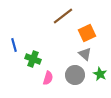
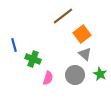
orange square: moved 5 px left, 1 px down; rotated 12 degrees counterclockwise
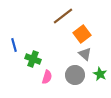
pink semicircle: moved 1 px left, 1 px up
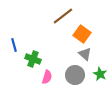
orange square: rotated 18 degrees counterclockwise
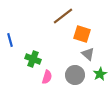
orange square: rotated 18 degrees counterclockwise
blue line: moved 4 px left, 5 px up
gray triangle: moved 3 px right
green star: rotated 16 degrees clockwise
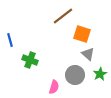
green cross: moved 3 px left, 1 px down
pink semicircle: moved 7 px right, 10 px down
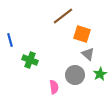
pink semicircle: rotated 24 degrees counterclockwise
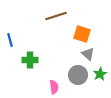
brown line: moved 7 px left; rotated 20 degrees clockwise
green cross: rotated 21 degrees counterclockwise
gray circle: moved 3 px right
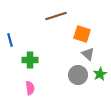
pink semicircle: moved 24 px left, 1 px down
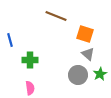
brown line: rotated 40 degrees clockwise
orange square: moved 3 px right
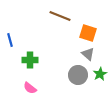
brown line: moved 4 px right
orange square: moved 3 px right, 1 px up
pink semicircle: rotated 136 degrees clockwise
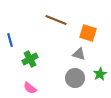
brown line: moved 4 px left, 4 px down
gray triangle: moved 9 px left; rotated 24 degrees counterclockwise
green cross: moved 1 px up; rotated 28 degrees counterclockwise
gray circle: moved 3 px left, 3 px down
